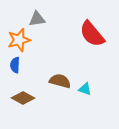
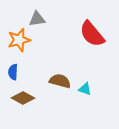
blue semicircle: moved 2 px left, 7 px down
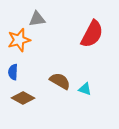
red semicircle: rotated 112 degrees counterclockwise
brown semicircle: rotated 15 degrees clockwise
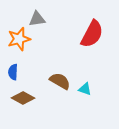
orange star: moved 1 px up
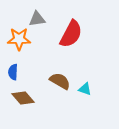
red semicircle: moved 21 px left
orange star: rotated 15 degrees clockwise
brown diamond: rotated 20 degrees clockwise
